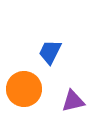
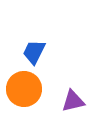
blue trapezoid: moved 16 px left
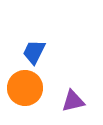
orange circle: moved 1 px right, 1 px up
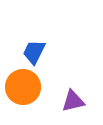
orange circle: moved 2 px left, 1 px up
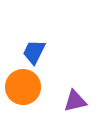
purple triangle: moved 2 px right
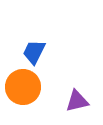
purple triangle: moved 2 px right
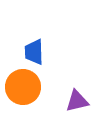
blue trapezoid: rotated 28 degrees counterclockwise
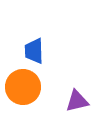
blue trapezoid: moved 1 px up
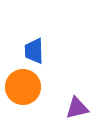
purple triangle: moved 7 px down
